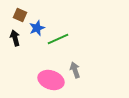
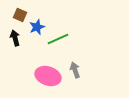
blue star: moved 1 px up
pink ellipse: moved 3 px left, 4 px up
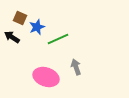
brown square: moved 3 px down
black arrow: moved 3 px left, 1 px up; rotated 42 degrees counterclockwise
gray arrow: moved 1 px right, 3 px up
pink ellipse: moved 2 px left, 1 px down
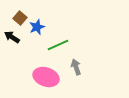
brown square: rotated 16 degrees clockwise
green line: moved 6 px down
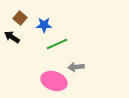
blue star: moved 7 px right, 2 px up; rotated 21 degrees clockwise
green line: moved 1 px left, 1 px up
gray arrow: rotated 77 degrees counterclockwise
pink ellipse: moved 8 px right, 4 px down
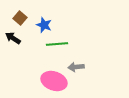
blue star: rotated 21 degrees clockwise
black arrow: moved 1 px right, 1 px down
green line: rotated 20 degrees clockwise
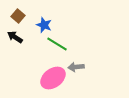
brown square: moved 2 px left, 2 px up
black arrow: moved 2 px right, 1 px up
green line: rotated 35 degrees clockwise
pink ellipse: moved 1 px left, 3 px up; rotated 55 degrees counterclockwise
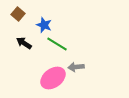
brown square: moved 2 px up
black arrow: moved 9 px right, 6 px down
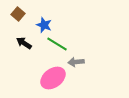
gray arrow: moved 5 px up
